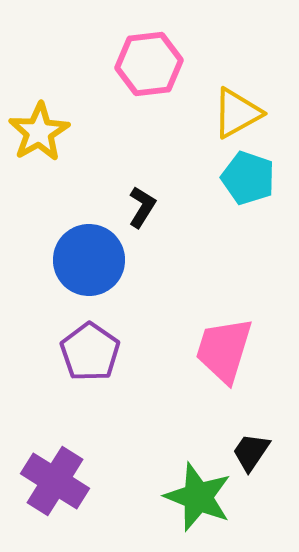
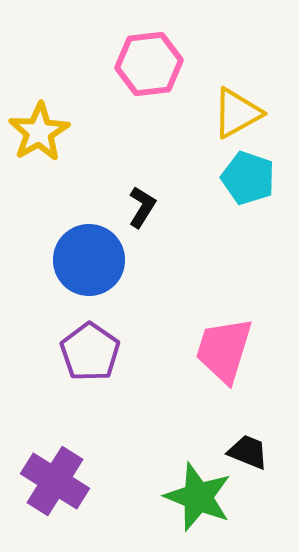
black trapezoid: moved 3 px left; rotated 78 degrees clockwise
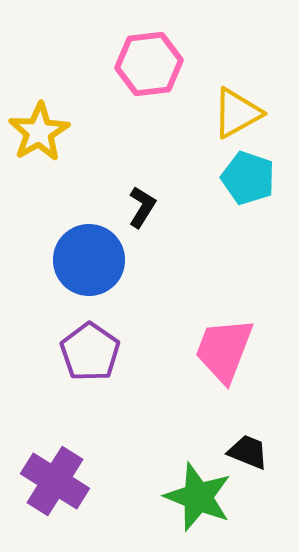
pink trapezoid: rotated 4 degrees clockwise
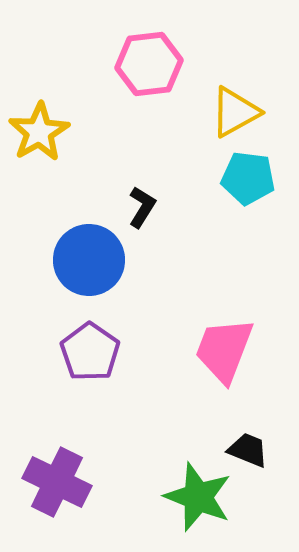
yellow triangle: moved 2 px left, 1 px up
cyan pentagon: rotated 12 degrees counterclockwise
black trapezoid: moved 2 px up
purple cross: moved 2 px right, 1 px down; rotated 6 degrees counterclockwise
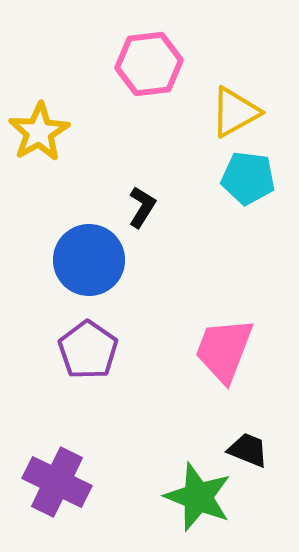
purple pentagon: moved 2 px left, 2 px up
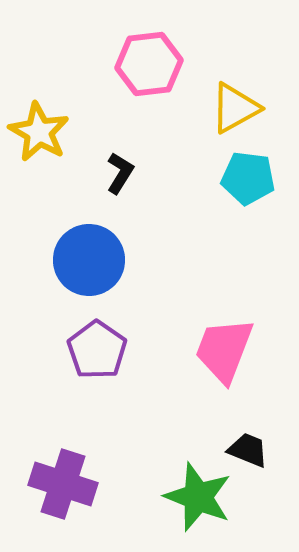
yellow triangle: moved 4 px up
yellow star: rotated 12 degrees counterclockwise
black L-shape: moved 22 px left, 34 px up
purple pentagon: moved 9 px right
purple cross: moved 6 px right, 2 px down; rotated 8 degrees counterclockwise
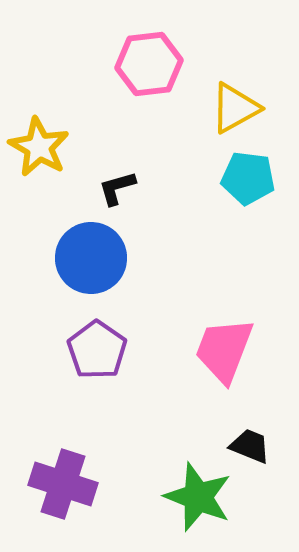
yellow star: moved 15 px down
black L-shape: moved 3 px left, 15 px down; rotated 138 degrees counterclockwise
blue circle: moved 2 px right, 2 px up
black trapezoid: moved 2 px right, 4 px up
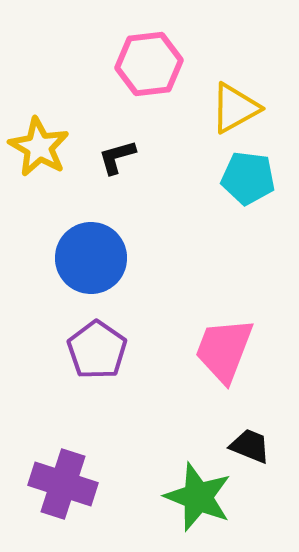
black L-shape: moved 31 px up
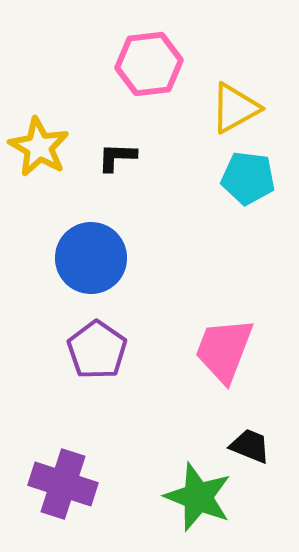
black L-shape: rotated 18 degrees clockwise
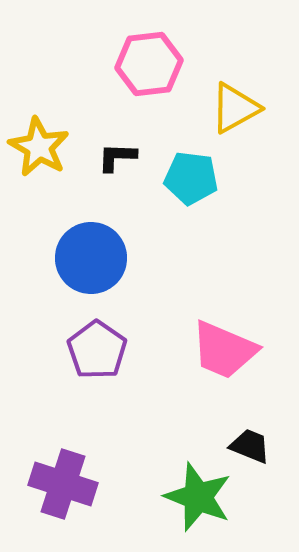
cyan pentagon: moved 57 px left
pink trapezoid: rotated 88 degrees counterclockwise
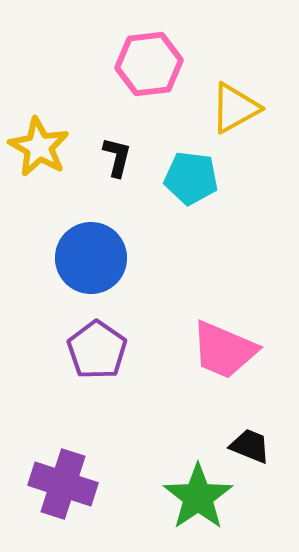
black L-shape: rotated 102 degrees clockwise
green star: rotated 16 degrees clockwise
